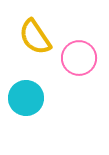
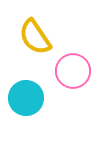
pink circle: moved 6 px left, 13 px down
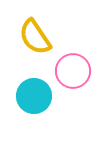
cyan circle: moved 8 px right, 2 px up
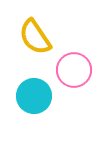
pink circle: moved 1 px right, 1 px up
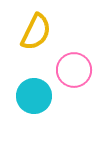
yellow semicircle: moved 1 px right, 5 px up; rotated 120 degrees counterclockwise
